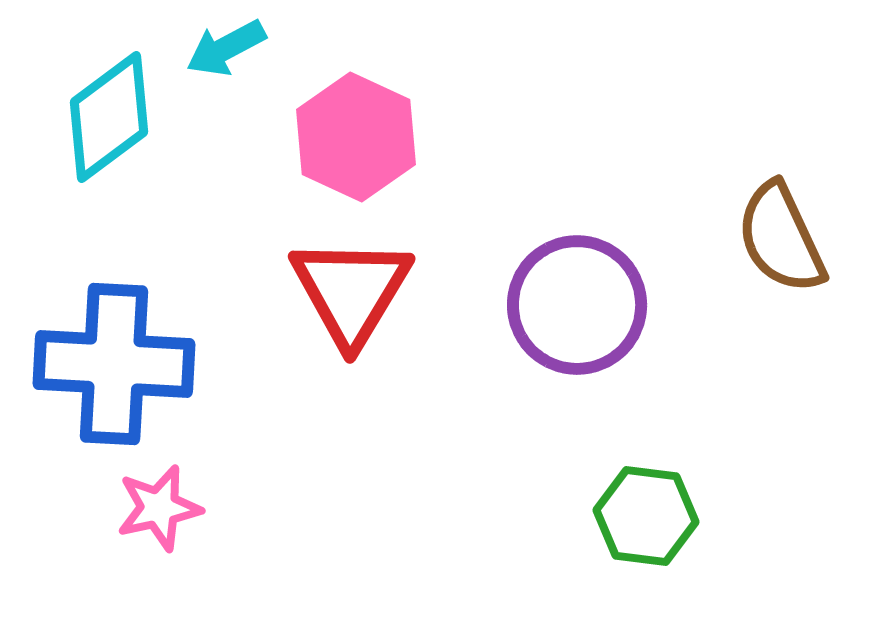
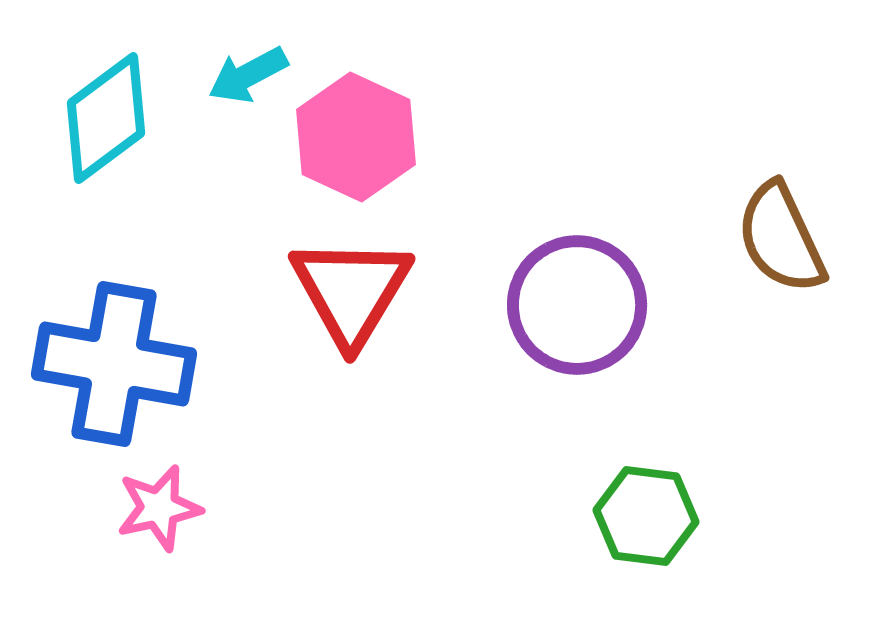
cyan arrow: moved 22 px right, 27 px down
cyan diamond: moved 3 px left, 1 px down
blue cross: rotated 7 degrees clockwise
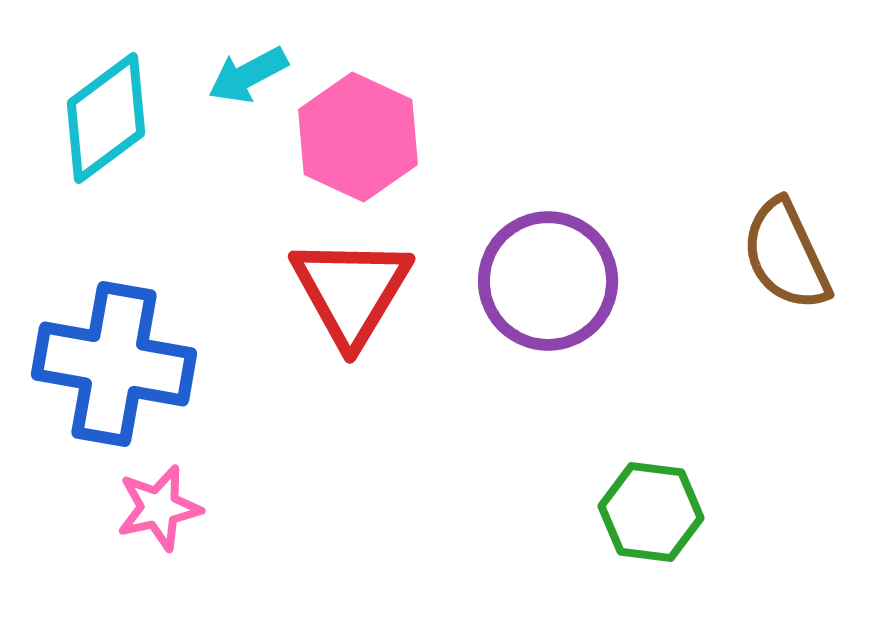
pink hexagon: moved 2 px right
brown semicircle: moved 5 px right, 17 px down
purple circle: moved 29 px left, 24 px up
green hexagon: moved 5 px right, 4 px up
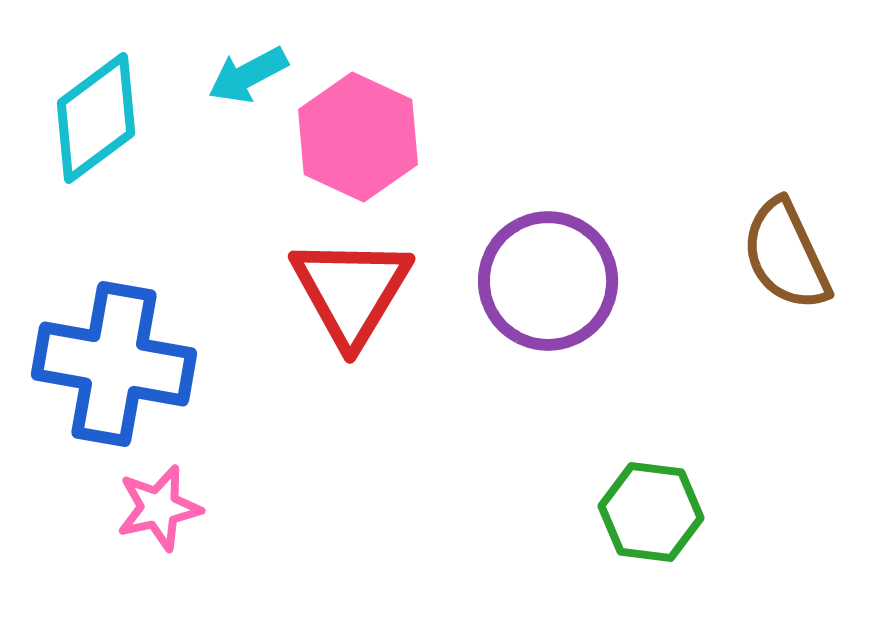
cyan diamond: moved 10 px left
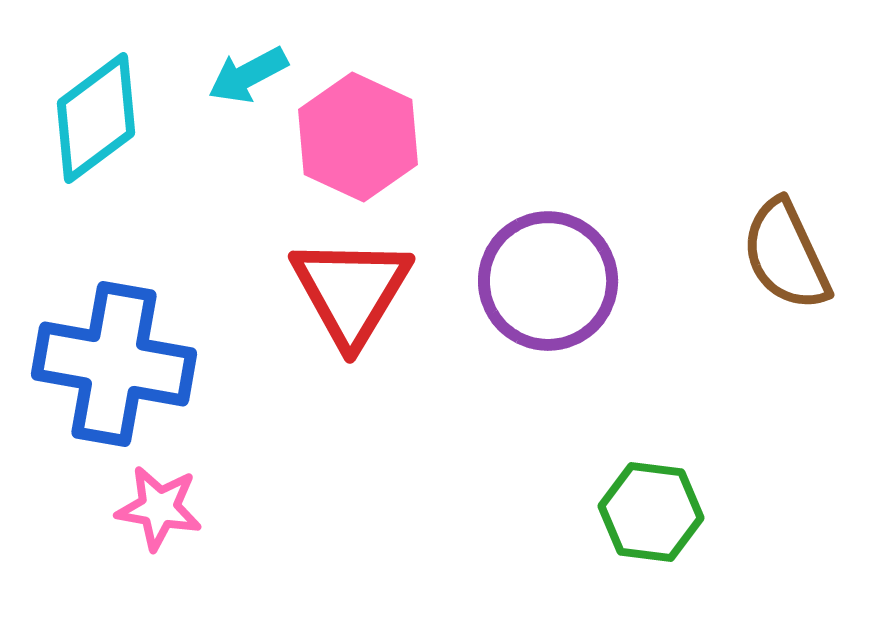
pink star: rotated 22 degrees clockwise
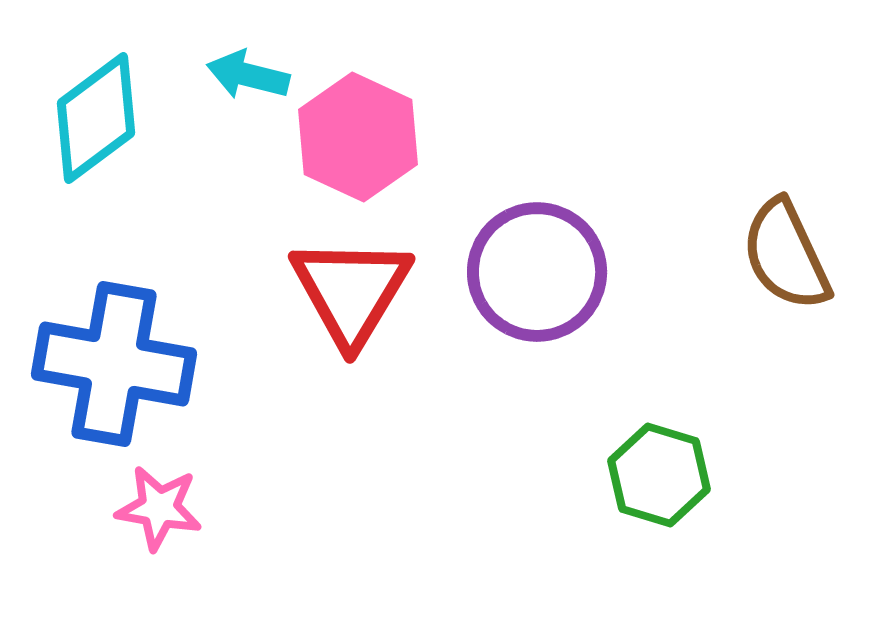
cyan arrow: rotated 42 degrees clockwise
purple circle: moved 11 px left, 9 px up
green hexagon: moved 8 px right, 37 px up; rotated 10 degrees clockwise
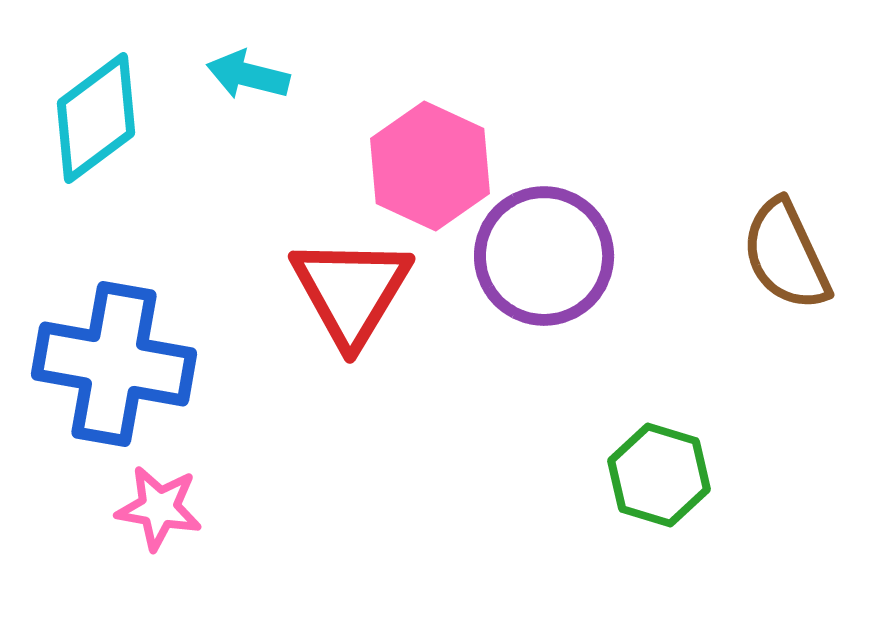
pink hexagon: moved 72 px right, 29 px down
purple circle: moved 7 px right, 16 px up
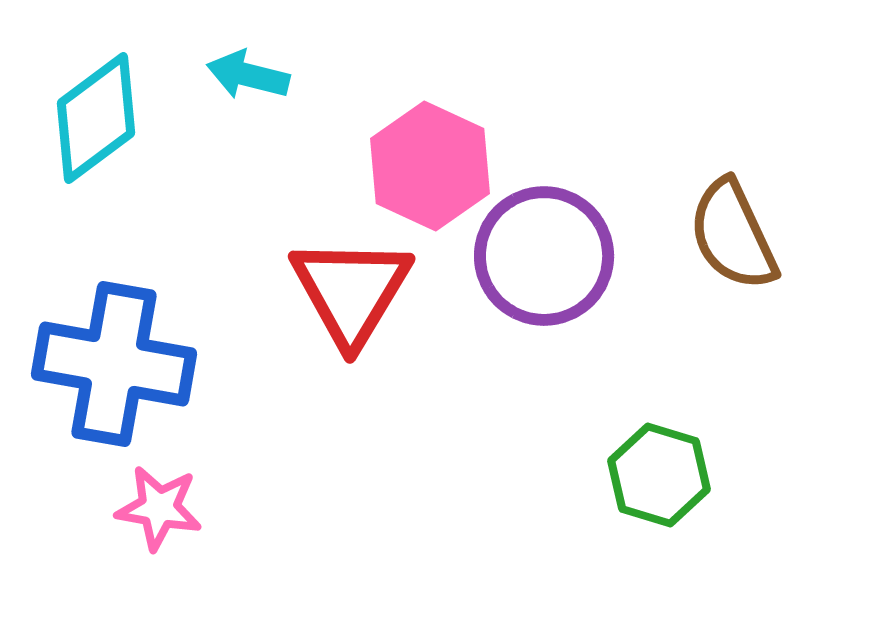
brown semicircle: moved 53 px left, 20 px up
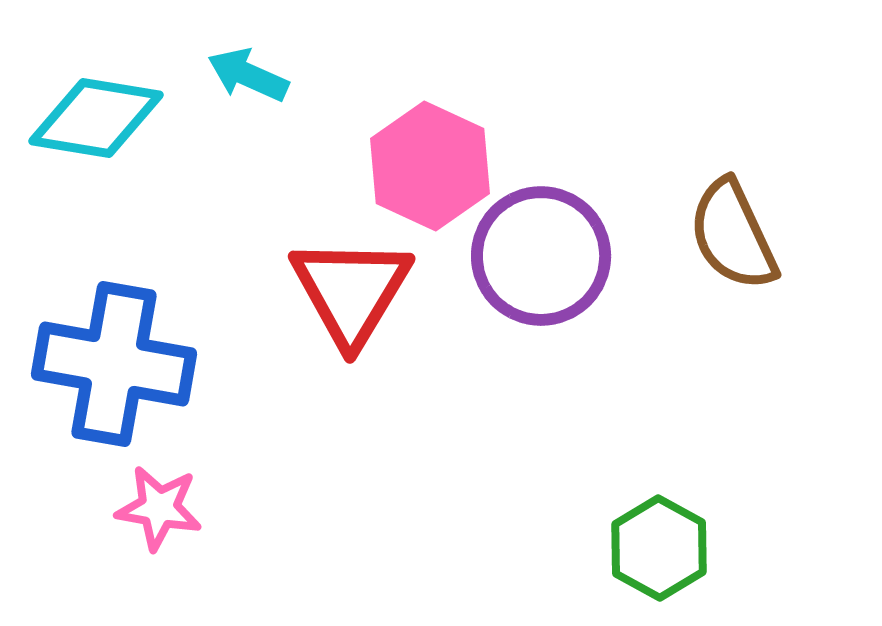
cyan arrow: rotated 10 degrees clockwise
cyan diamond: rotated 46 degrees clockwise
purple circle: moved 3 px left
green hexagon: moved 73 px down; rotated 12 degrees clockwise
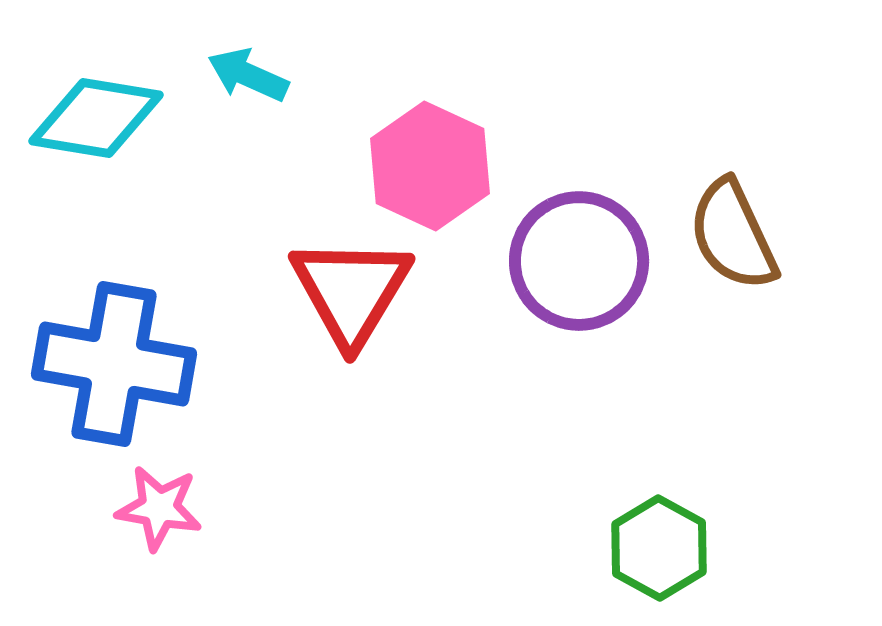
purple circle: moved 38 px right, 5 px down
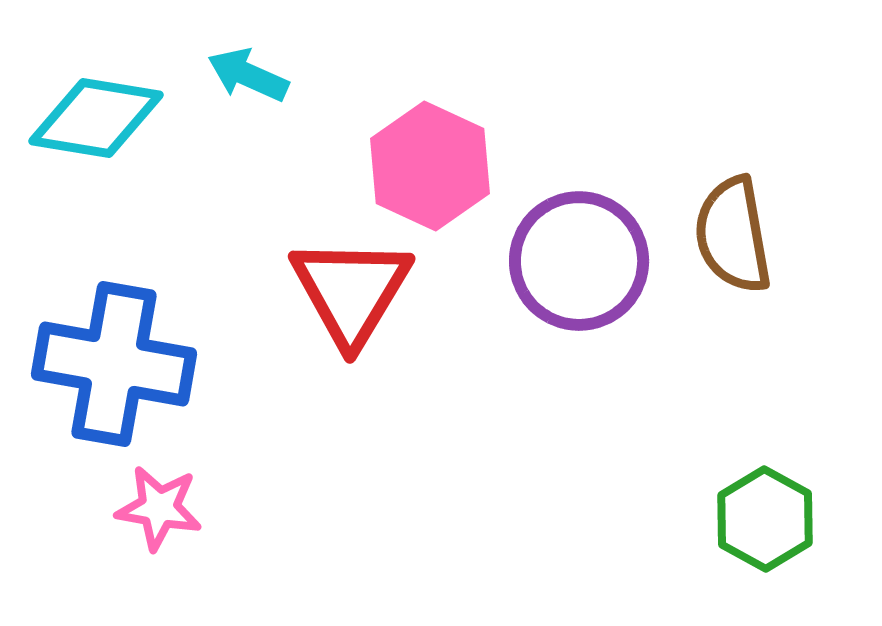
brown semicircle: rotated 15 degrees clockwise
green hexagon: moved 106 px right, 29 px up
